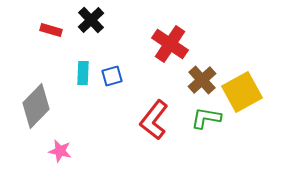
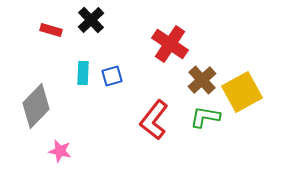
green L-shape: moved 1 px left, 1 px up
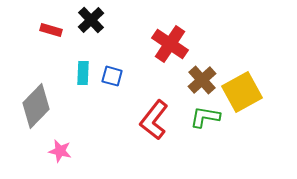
blue square: rotated 30 degrees clockwise
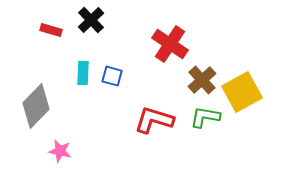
red L-shape: rotated 69 degrees clockwise
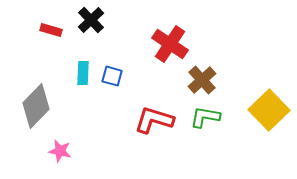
yellow square: moved 27 px right, 18 px down; rotated 15 degrees counterclockwise
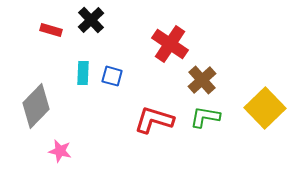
yellow square: moved 4 px left, 2 px up
